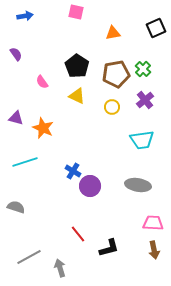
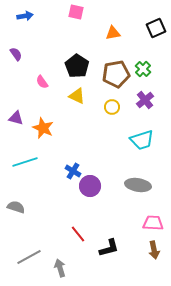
cyan trapezoid: rotated 10 degrees counterclockwise
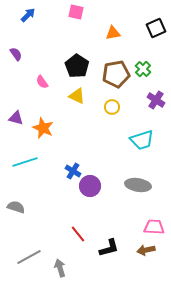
blue arrow: moved 3 px right, 1 px up; rotated 35 degrees counterclockwise
purple cross: moved 11 px right; rotated 18 degrees counterclockwise
pink trapezoid: moved 1 px right, 4 px down
brown arrow: moved 8 px left; rotated 90 degrees clockwise
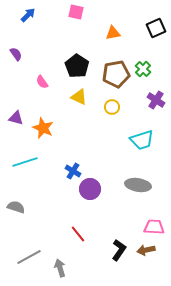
yellow triangle: moved 2 px right, 1 px down
purple circle: moved 3 px down
black L-shape: moved 10 px right, 2 px down; rotated 40 degrees counterclockwise
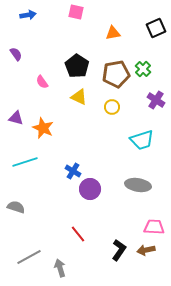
blue arrow: rotated 35 degrees clockwise
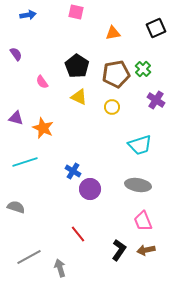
cyan trapezoid: moved 2 px left, 5 px down
pink trapezoid: moved 11 px left, 6 px up; rotated 115 degrees counterclockwise
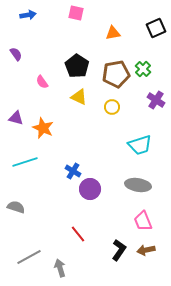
pink square: moved 1 px down
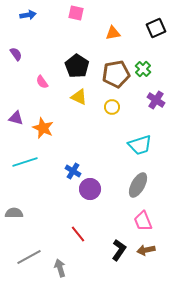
gray ellipse: rotated 70 degrees counterclockwise
gray semicircle: moved 2 px left, 6 px down; rotated 18 degrees counterclockwise
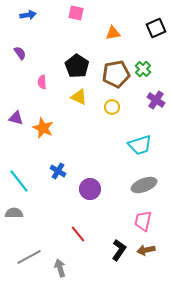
purple semicircle: moved 4 px right, 1 px up
pink semicircle: rotated 32 degrees clockwise
cyan line: moved 6 px left, 19 px down; rotated 70 degrees clockwise
blue cross: moved 15 px left
gray ellipse: moved 6 px right; rotated 40 degrees clockwise
pink trapezoid: rotated 35 degrees clockwise
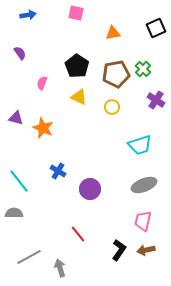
pink semicircle: moved 1 px down; rotated 24 degrees clockwise
